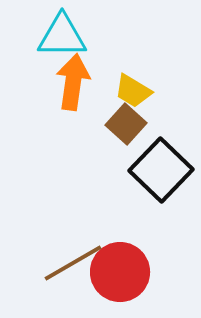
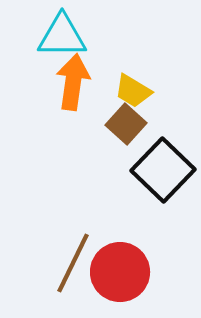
black square: moved 2 px right
brown line: rotated 34 degrees counterclockwise
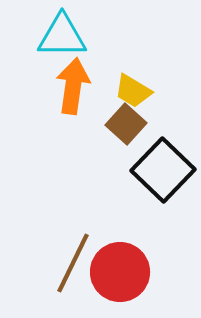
orange arrow: moved 4 px down
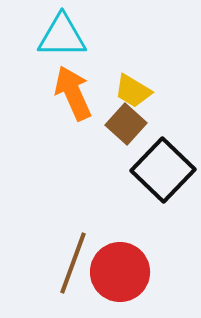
orange arrow: moved 7 px down; rotated 32 degrees counterclockwise
brown line: rotated 6 degrees counterclockwise
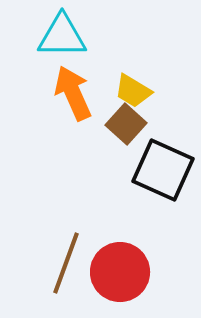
black square: rotated 20 degrees counterclockwise
brown line: moved 7 px left
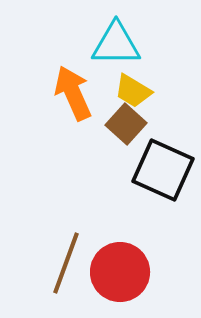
cyan triangle: moved 54 px right, 8 px down
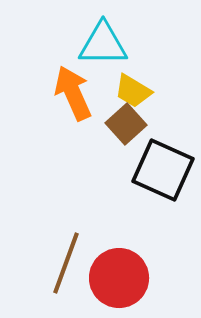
cyan triangle: moved 13 px left
brown square: rotated 6 degrees clockwise
red circle: moved 1 px left, 6 px down
